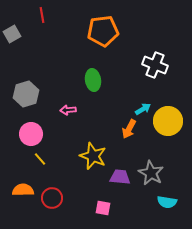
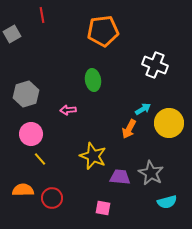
yellow circle: moved 1 px right, 2 px down
cyan semicircle: rotated 24 degrees counterclockwise
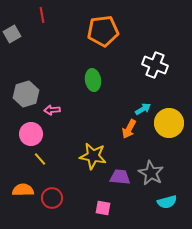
pink arrow: moved 16 px left
yellow star: rotated 12 degrees counterclockwise
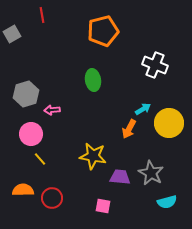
orange pentagon: rotated 8 degrees counterclockwise
pink square: moved 2 px up
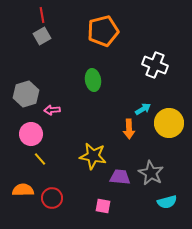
gray square: moved 30 px right, 2 px down
orange arrow: rotated 30 degrees counterclockwise
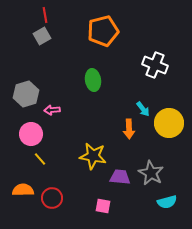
red line: moved 3 px right
cyan arrow: rotated 84 degrees clockwise
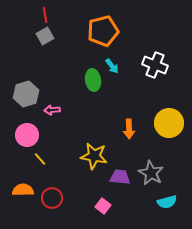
gray square: moved 3 px right
cyan arrow: moved 31 px left, 43 px up
pink circle: moved 4 px left, 1 px down
yellow star: moved 1 px right
pink square: rotated 28 degrees clockwise
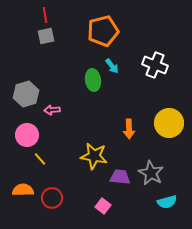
gray square: moved 1 px right; rotated 18 degrees clockwise
